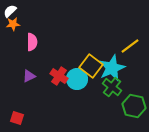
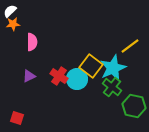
cyan star: moved 1 px right
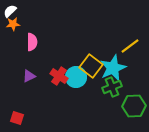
cyan circle: moved 1 px left, 2 px up
green cross: rotated 30 degrees clockwise
green hexagon: rotated 15 degrees counterclockwise
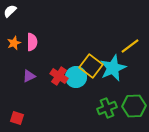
orange star: moved 1 px right, 19 px down; rotated 16 degrees counterclockwise
green cross: moved 5 px left, 21 px down
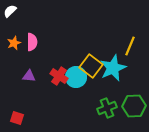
yellow line: rotated 30 degrees counterclockwise
purple triangle: rotated 32 degrees clockwise
